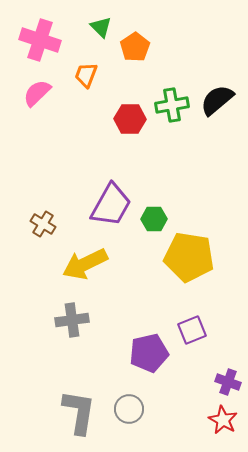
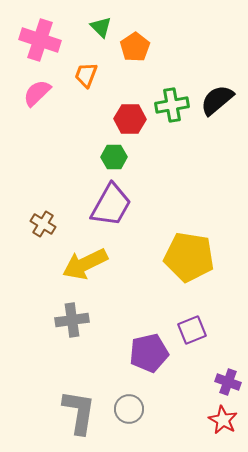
green hexagon: moved 40 px left, 62 px up
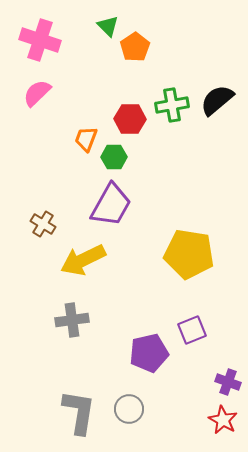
green triangle: moved 7 px right, 1 px up
orange trapezoid: moved 64 px down
yellow pentagon: moved 3 px up
yellow arrow: moved 2 px left, 4 px up
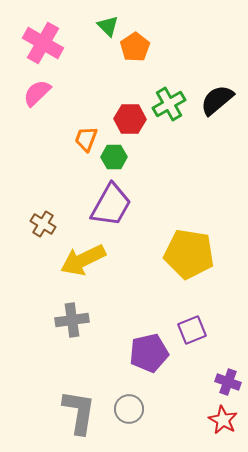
pink cross: moved 3 px right, 3 px down; rotated 12 degrees clockwise
green cross: moved 3 px left, 1 px up; rotated 20 degrees counterclockwise
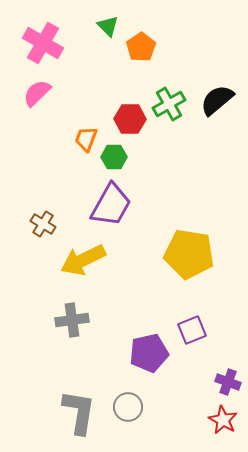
orange pentagon: moved 6 px right
gray circle: moved 1 px left, 2 px up
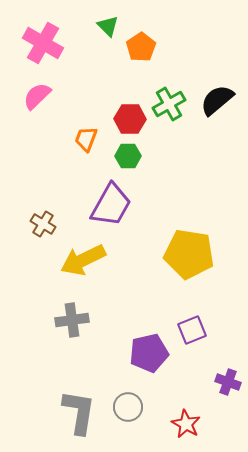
pink semicircle: moved 3 px down
green hexagon: moved 14 px right, 1 px up
red star: moved 37 px left, 4 px down
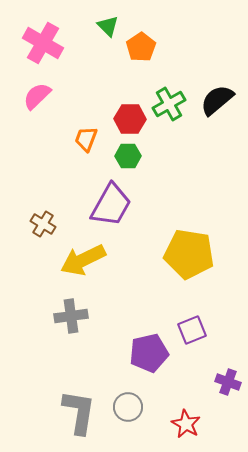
gray cross: moved 1 px left, 4 px up
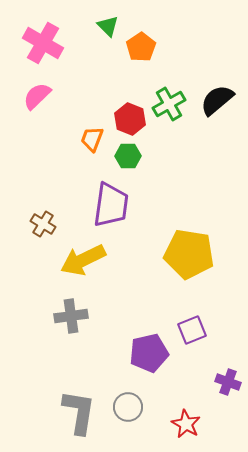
red hexagon: rotated 20 degrees clockwise
orange trapezoid: moved 6 px right
purple trapezoid: rotated 21 degrees counterclockwise
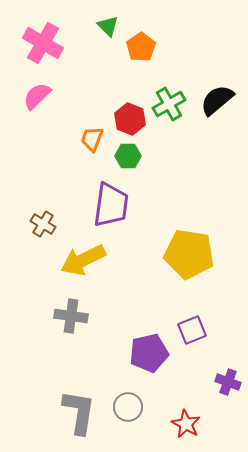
gray cross: rotated 16 degrees clockwise
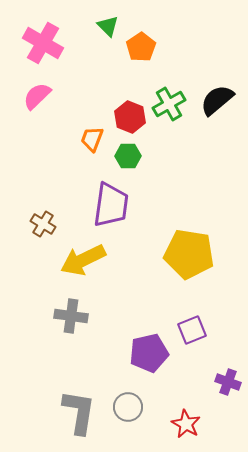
red hexagon: moved 2 px up
